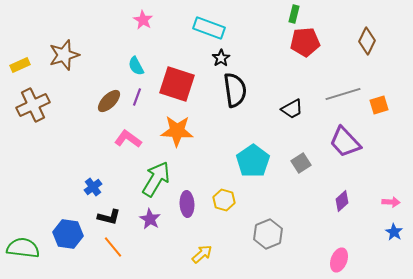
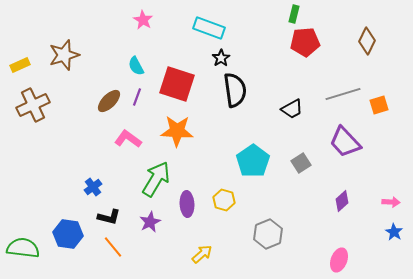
purple star: moved 3 px down; rotated 15 degrees clockwise
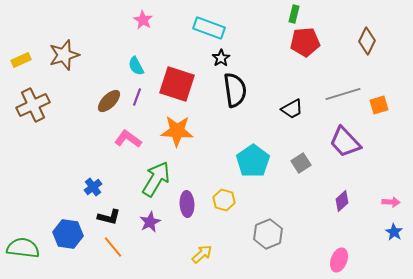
yellow rectangle: moved 1 px right, 5 px up
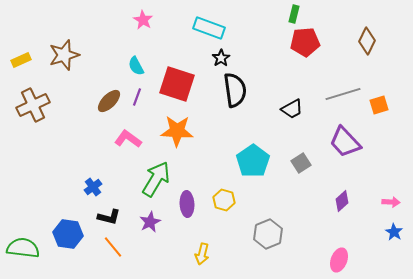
yellow arrow: rotated 145 degrees clockwise
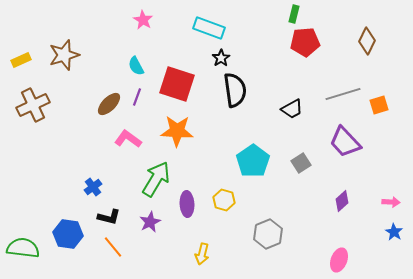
brown ellipse: moved 3 px down
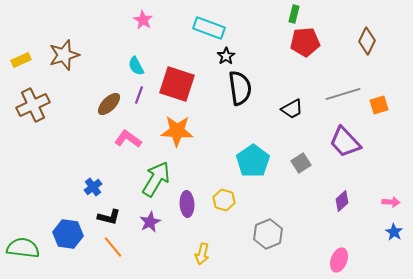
black star: moved 5 px right, 2 px up
black semicircle: moved 5 px right, 2 px up
purple line: moved 2 px right, 2 px up
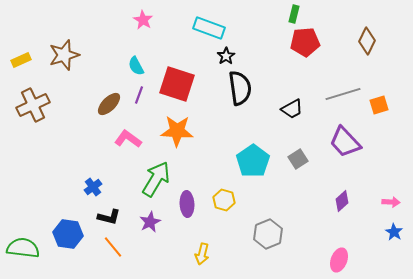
gray square: moved 3 px left, 4 px up
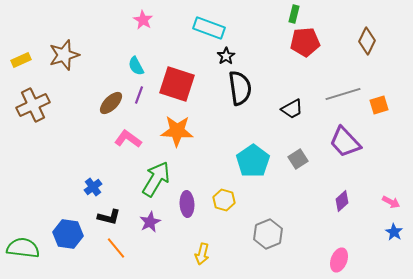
brown ellipse: moved 2 px right, 1 px up
pink arrow: rotated 24 degrees clockwise
orange line: moved 3 px right, 1 px down
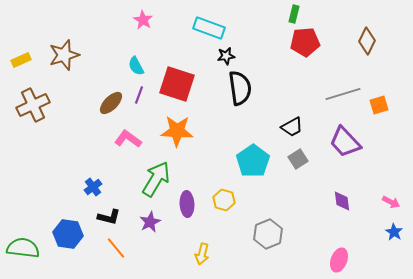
black star: rotated 24 degrees clockwise
black trapezoid: moved 18 px down
purple diamond: rotated 55 degrees counterclockwise
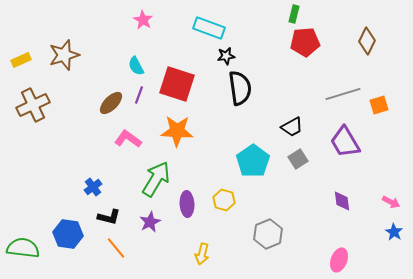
purple trapezoid: rotated 12 degrees clockwise
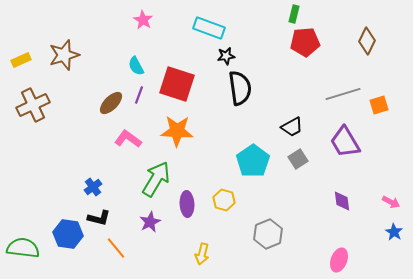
black L-shape: moved 10 px left, 1 px down
